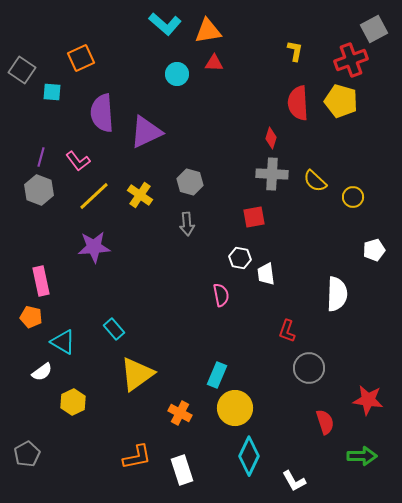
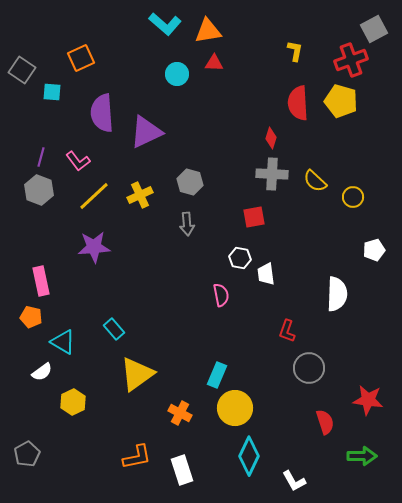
yellow cross at (140, 195): rotated 30 degrees clockwise
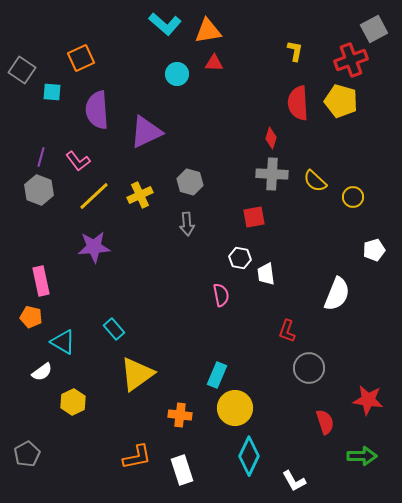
purple semicircle at (102, 113): moved 5 px left, 3 px up
white semicircle at (337, 294): rotated 20 degrees clockwise
orange cross at (180, 413): moved 2 px down; rotated 20 degrees counterclockwise
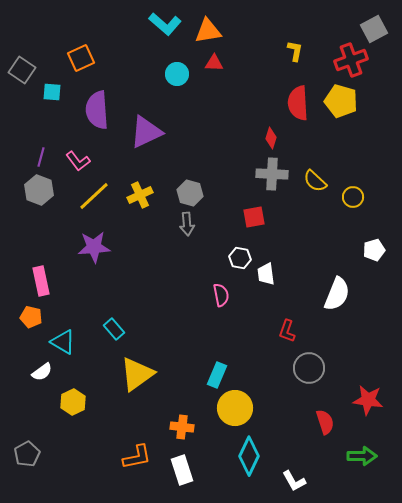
gray hexagon at (190, 182): moved 11 px down
orange cross at (180, 415): moved 2 px right, 12 px down
